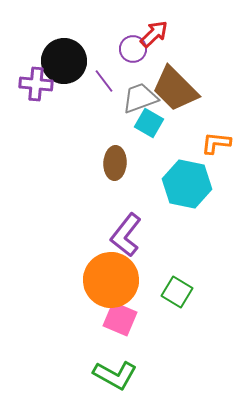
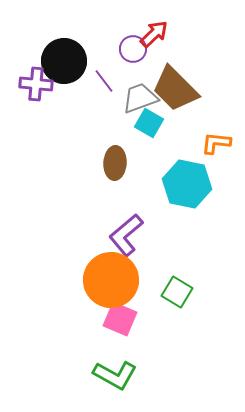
purple L-shape: rotated 12 degrees clockwise
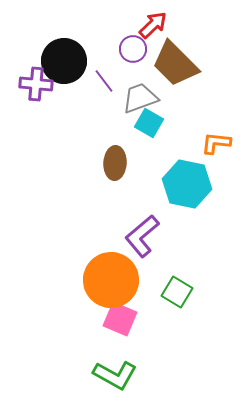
red arrow: moved 1 px left, 9 px up
brown trapezoid: moved 25 px up
purple L-shape: moved 16 px right, 1 px down
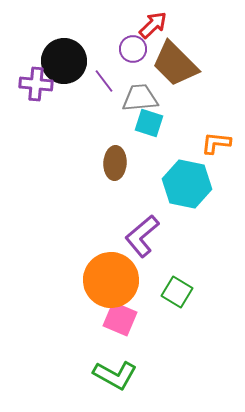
gray trapezoid: rotated 15 degrees clockwise
cyan square: rotated 12 degrees counterclockwise
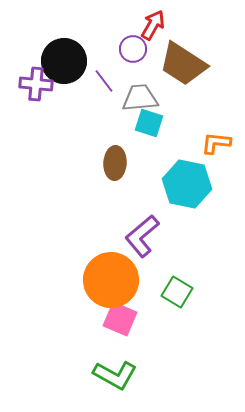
red arrow: rotated 16 degrees counterclockwise
brown trapezoid: moved 8 px right; rotated 12 degrees counterclockwise
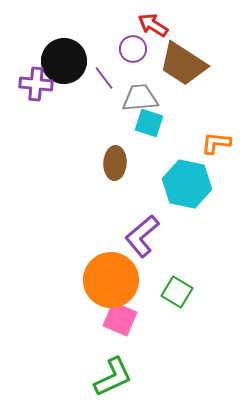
red arrow: rotated 88 degrees counterclockwise
purple line: moved 3 px up
green L-shape: moved 2 px left, 2 px down; rotated 54 degrees counterclockwise
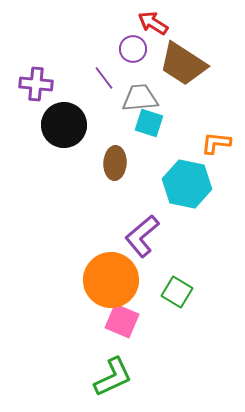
red arrow: moved 2 px up
black circle: moved 64 px down
pink square: moved 2 px right, 2 px down
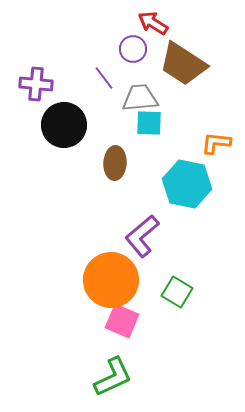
cyan square: rotated 16 degrees counterclockwise
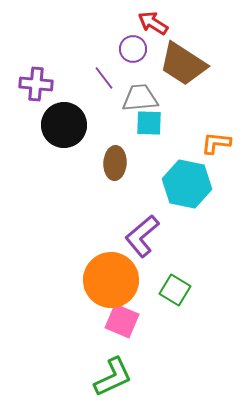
green square: moved 2 px left, 2 px up
